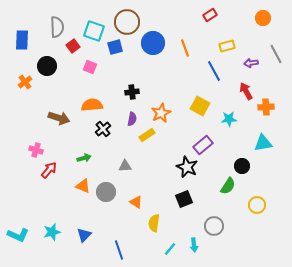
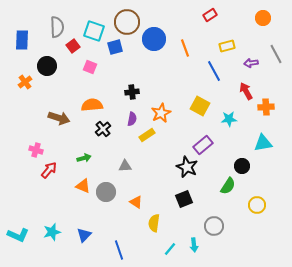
blue circle at (153, 43): moved 1 px right, 4 px up
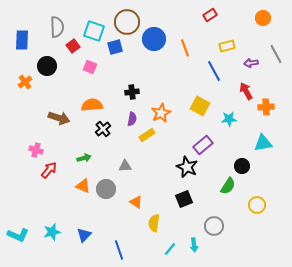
gray circle at (106, 192): moved 3 px up
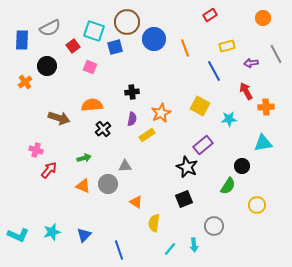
gray semicircle at (57, 27): moved 7 px left, 1 px down; rotated 65 degrees clockwise
gray circle at (106, 189): moved 2 px right, 5 px up
